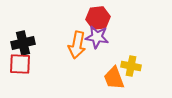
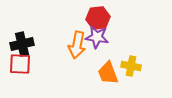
black cross: moved 1 px left, 1 px down
orange trapezoid: moved 6 px left, 5 px up
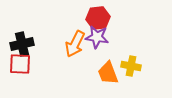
orange arrow: moved 2 px left, 1 px up; rotated 16 degrees clockwise
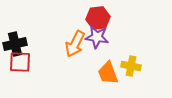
black cross: moved 7 px left
red square: moved 2 px up
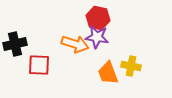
red hexagon: rotated 20 degrees clockwise
orange arrow: rotated 100 degrees counterclockwise
red square: moved 19 px right, 3 px down
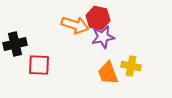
purple star: moved 6 px right; rotated 20 degrees counterclockwise
orange arrow: moved 19 px up
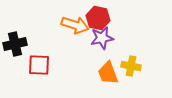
purple star: moved 1 px left, 1 px down
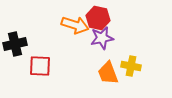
red square: moved 1 px right, 1 px down
